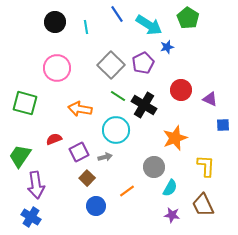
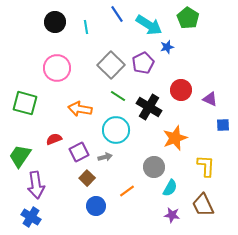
black cross: moved 5 px right, 2 px down
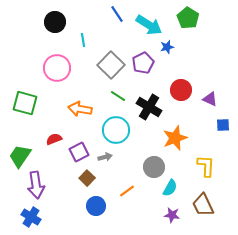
cyan line: moved 3 px left, 13 px down
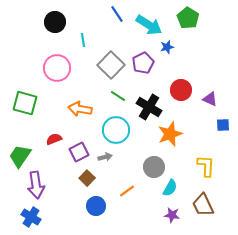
orange star: moved 5 px left, 4 px up
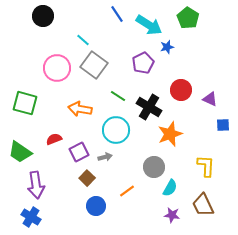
black circle: moved 12 px left, 6 px up
cyan line: rotated 40 degrees counterclockwise
gray square: moved 17 px left; rotated 8 degrees counterclockwise
green trapezoid: moved 4 px up; rotated 90 degrees counterclockwise
